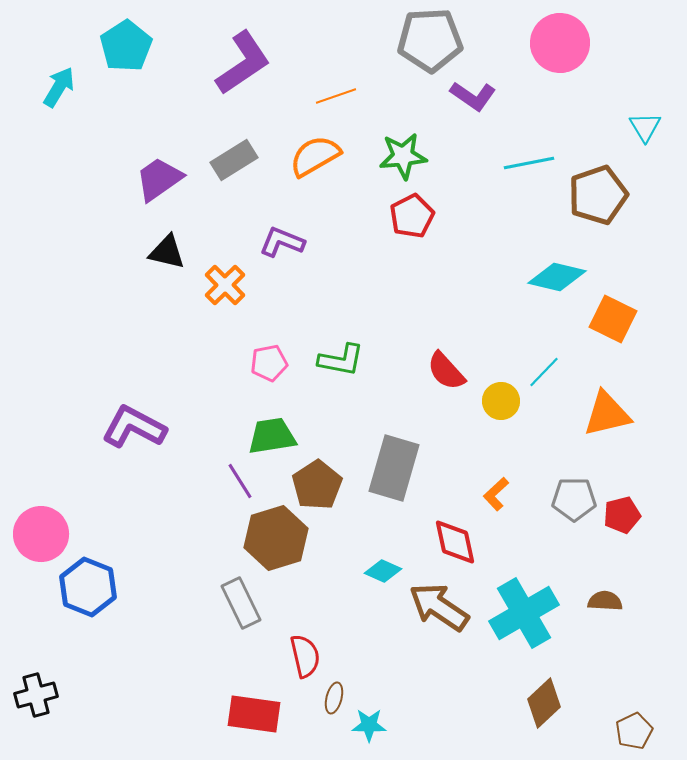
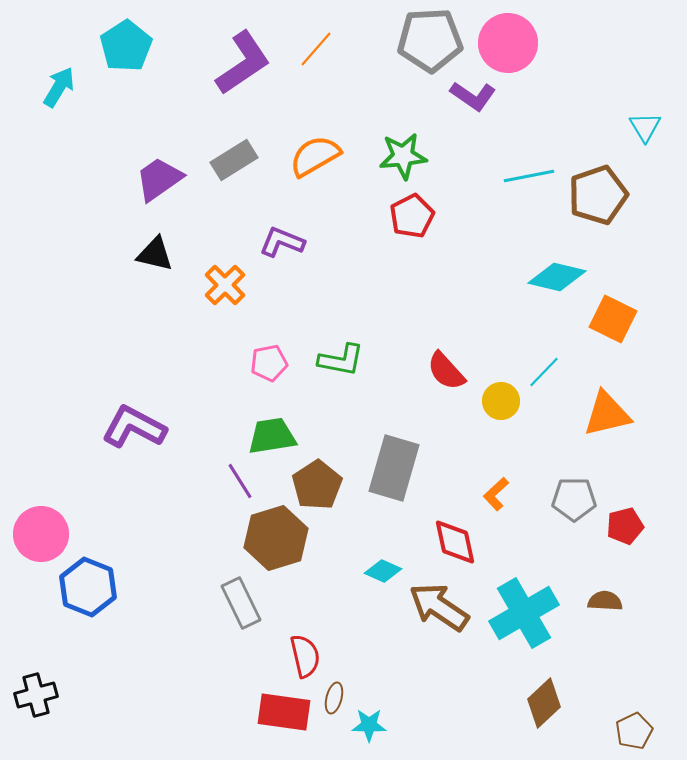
pink circle at (560, 43): moved 52 px left
orange line at (336, 96): moved 20 px left, 47 px up; rotated 30 degrees counterclockwise
cyan line at (529, 163): moved 13 px down
black triangle at (167, 252): moved 12 px left, 2 px down
red pentagon at (622, 515): moved 3 px right, 11 px down
red rectangle at (254, 714): moved 30 px right, 2 px up
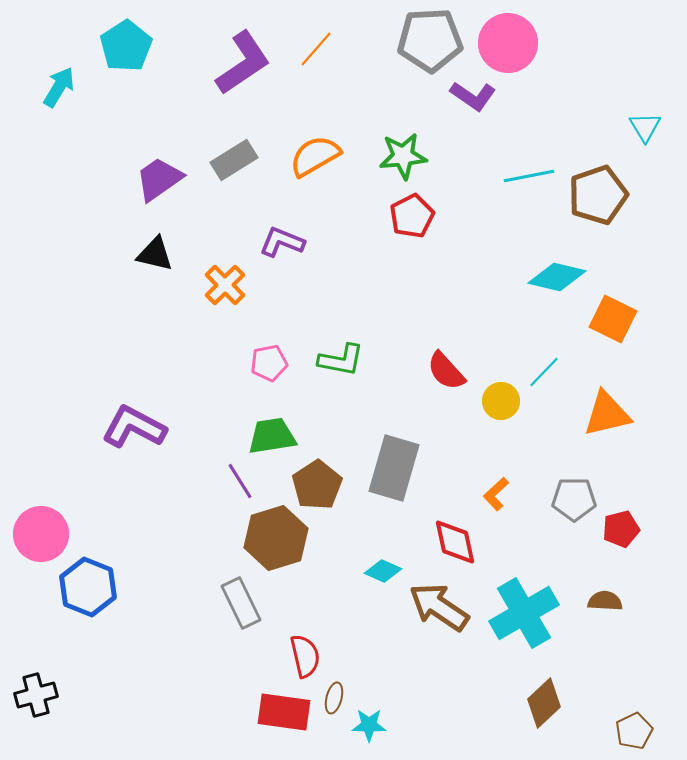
red pentagon at (625, 526): moved 4 px left, 3 px down
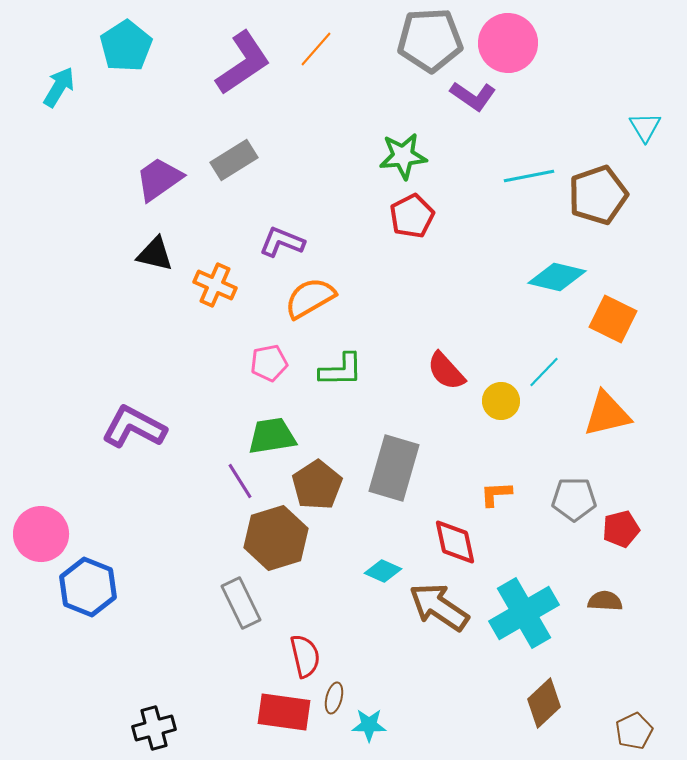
orange semicircle at (315, 156): moved 5 px left, 142 px down
orange cross at (225, 285): moved 10 px left; rotated 21 degrees counterclockwise
green L-shape at (341, 360): moved 10 px down; rotated 12 degrees counterclockwise
orange L-shape at (496, 494): rotated 40 degrees clockwise
black cross at (36, 695): moved 118 px right, 33 px down
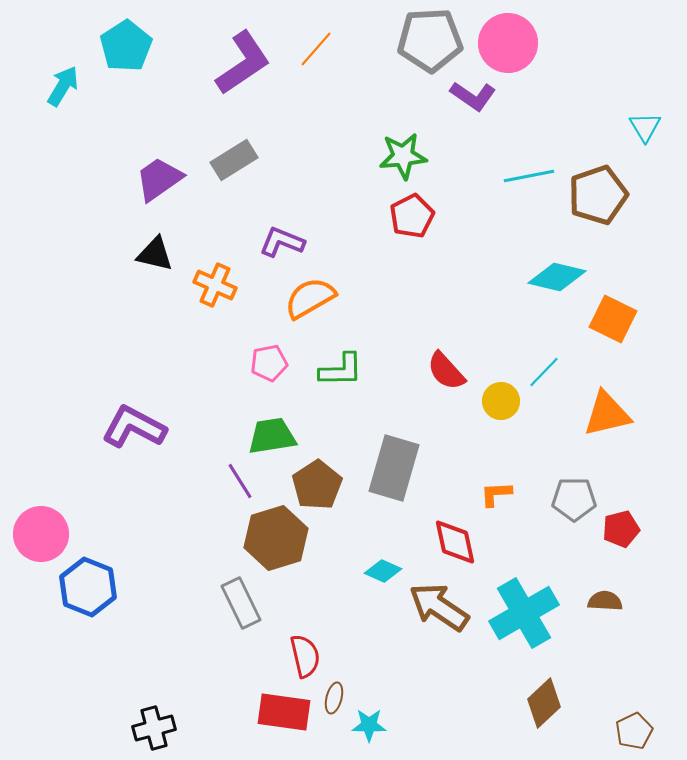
cyan arrow at (59, 87): moved 4 px right, 1 px up
